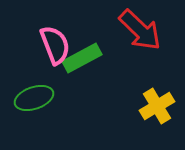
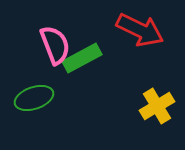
red arrow: rotated 18 degrees counterclockwise
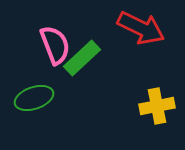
red arrow: moved 1 px right, 2 px up
green rectangle: rotated 15 degrees counterclockwise
yellow cross: rotated 20 degrees clockwise
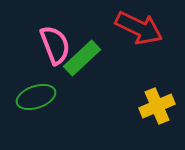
red arrow: moved 2 px left
green ellipse: moved 2 px right, 1 px up
yellow cross: rotated 12 degrees counterclockwise
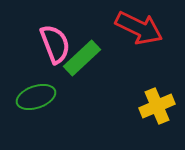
pink semicircle: moved 1 px up
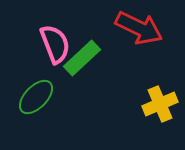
green ellipse: rotated 27 degrees counterclockwise
yellow cross: moved 3 px right, 2 px up
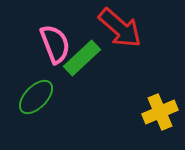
red arrow: moved 19 px left; rotated 15 degrees clockwise
yellow cross: moved 8 px down
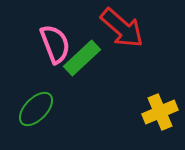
red arrow: moved 2 px right
green ellipse: moved 12 px down
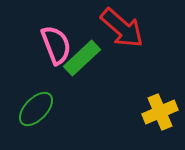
pink semicircle: moved 1 px right, 1 px down
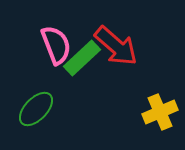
red arrow: moved 6 px left, 18 px down
